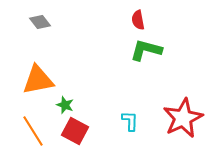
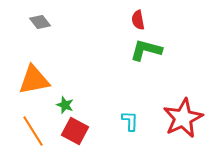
orange triangle: moved 4 px left
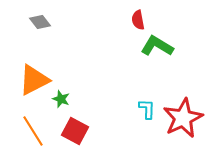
green L-shape: moved 11 px right, 4 px up; rotated 16 degrees clockwise
orange triangle: rotated 16 degrees counterclockwise
green star: moved 4 px left, 6 px up
cyan L-shape: moved 17 px right, 12 px up
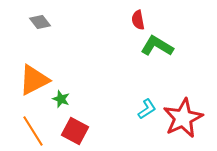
cyan L-shape: rotated 55 degrees clockwise
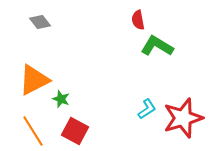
red star: rotated 9 degrees clockwise
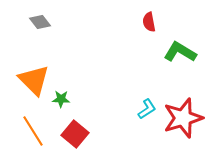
red semicircle: moved 11 px right, 2 px down
green L-shape: moved 23 px right, 6 px down
orange triangle: rotated 48 degrees counterclockwise
green star: rotated 18 degrees counterclockwise
red square: moved 3 px down; rotated 12 degrees clockwise
